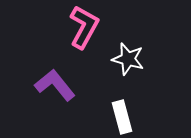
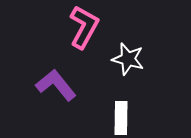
purple L-shape: moved 1 px right
white rectangle: moved 1 px left, 1 px down; rotated 16 degrees clockwise
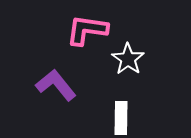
pink L-shape: moved 3 px right, 3 px down; rotated 111 degrees counterclockwise
white star: rotated 20 degrees clockwise
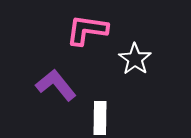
white star: moved 7 px right
white rectangle: moved 21 px left
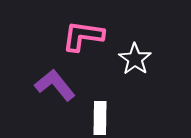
pink L-shape: moved 4 px left, 6 px down
purple L-shape: moved 1 px left
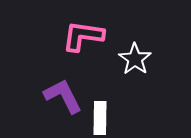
purple L-shape: moved 8 px right, 11 px down; rotated 12 degrees clockwise
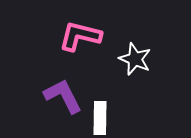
pink L-shape: moved 3 px left; rotated 6 degrees clockwise
white star: rotated 12 degrees counterclockwise
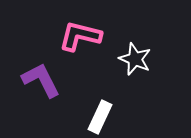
purple L-shape: moved 22 px left, 16 px up
white rectangle: moved 1 px up; rotated 24 degrees clockwise
